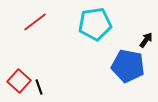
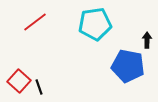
black arrow: moved 1 px right; rotated 35 degrees counterclockwise
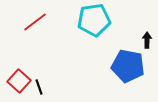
cyan pentagon: moved 1 px left, 4 px up
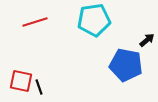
red line: rotated 20 degrees clockwise
black arrow: rotated 49 degrees clockwise
blue pentagon: moved 2 px left, 1 px up
red square: moved 2 px right; rotated 30 degrees counterclockwise
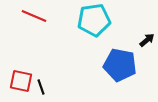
red line: moved 1 px left, 6 px up; rotated 40 degrees clockwise
blue pentagon: moved 6 px left
black line: moved 2 px right
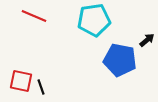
blue pentagon: moved 5 px up
